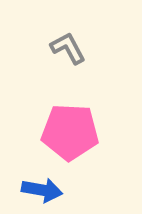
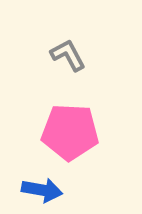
gray L-shape: moved 7 px down
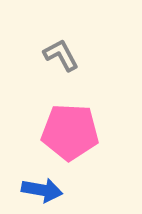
gray L-shape: moved 7 px left
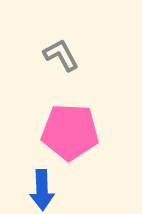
blue arrow: rotated 78 degrees clockwise
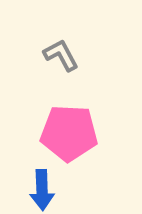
pink pentagon: moved 1 px left, 1 px down
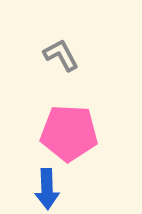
blue arrow: moved 5 px right, 1 px up
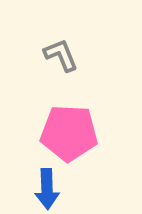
gray L-shape: rotated 6 degrees clockwise
